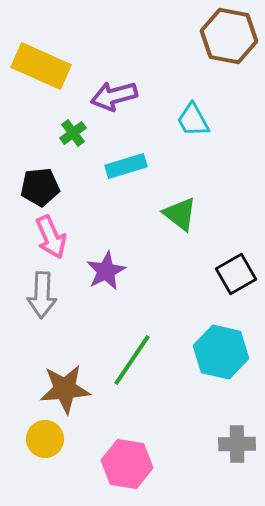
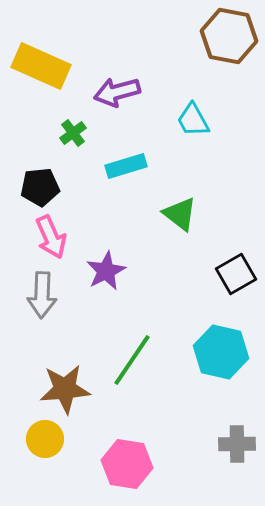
purple arrow: moved 3 px right, 4 px up
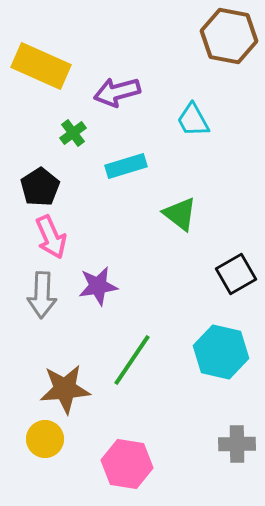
black pentagon: rotated 27 degrees counterclockwise
purple star: moved 8 px left, 15 px down; rotated 18 degrees clockwise
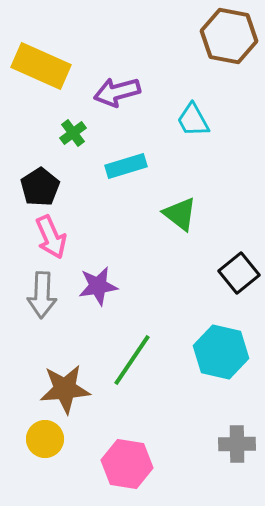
black square: moved 3 px right, 1 px up; rotated 9 degrees counterclockwise
